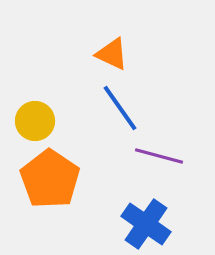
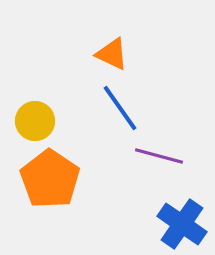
blue cross: moved 36 px right
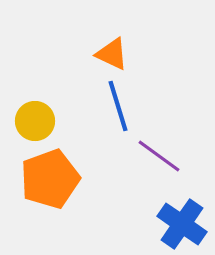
blue line: moved 2 px left, 2 px up; rotated 18 degrees clockwise
purple line: rotated 21 degrees clockwise
orange pentagon: rotated 18 degrees clockwise
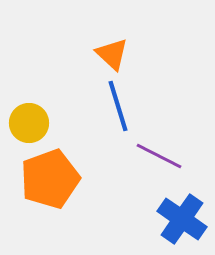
orange triangle: rotated 18 degrees clockwise
yellow circle: moved 6 px left, 2 px down
purple line: rotated 9 degrees counterclockwise
blue cross: moved 5 px up
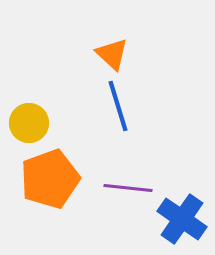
purple line: moved 31 px left, 32 px down; rotated 21 degrees counterclockwise
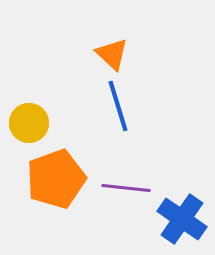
orange pentagon: moved 6 px right
purple line: moved 2 px left
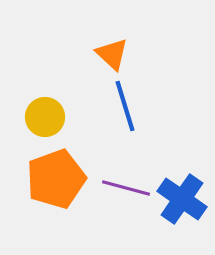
blue line: moved 7 px right
yellow circle: moved 16 px right, 6 px up
purple line: rotated 9 degrees clockwise
blue cross: moved 20 px up
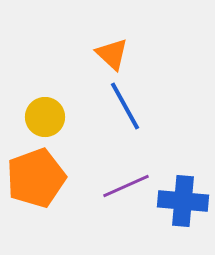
blue line: rotated 12 degrees counterclockwise
orange pentagon: moved 20 px left, 1 px up
purple line: moved 2 px up; rotated 39 degrees counterclockwise
blue cross: moved 1 px right, 2 px down; rotated 30 degrees counterclockwise
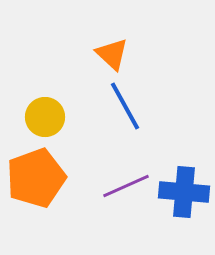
blue cross: moved 1 px right, 9 px up
